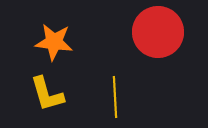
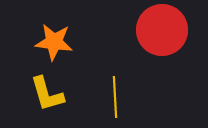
red circle: moved 4 px right, 2 px up
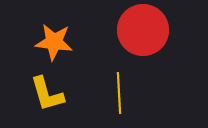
red circle: moved 19 px left
yellow line: moved 4 px right, 4 px up
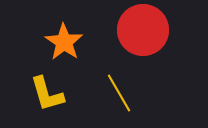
orange star: moved 10 px right; rotated 27 degrees clockwise
yellow line: rotated 27 degrees counterclockwise
